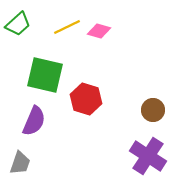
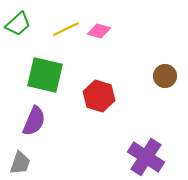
yellow line: moved 1 px left, 2 px down
red hexagon: moved 13 px right, 3 px up
brown circle: moved 12 px right, 34 px up
purple cross: moved 2 px left, 1 px down
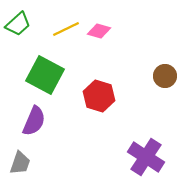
green square: rotated 15 degrees clockwise
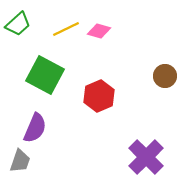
red hexagon: rotated 20 degrees clockwise
purple semicircle: moved 1 px right, 7 px down
purple cross: rotated 12 degrees clockwise
gray trapezoid: moved 2 px up
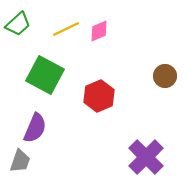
pink diamond: rotated 40 degrees counterclockwise
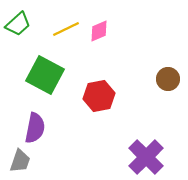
brown circle: moved 3 px right, 3 px down
red hexagon: rotated 12 degrees clockwise
purple semicircle: rotated 12 degrees counterclockwise
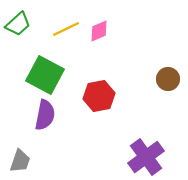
purple semicircle: moved 10 px right, 13 px up
purple cross: rotated 9 degrees clockwise
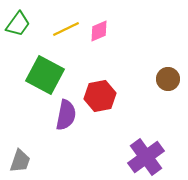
green trapezoid: rotated 12 degrees counterclockwise
red hexagon: moved 1 px right
purple semicircle: moved 21 px right
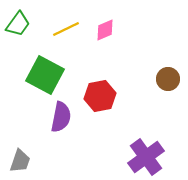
pink diamond: moved 6 px right, 1 px up
purple semicircle: moved 5 px left, 2 px down
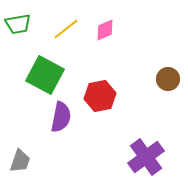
green trapezoid: rotated 44 degrees clockwise
yellow line: rotated 12 degrees counterclockwise
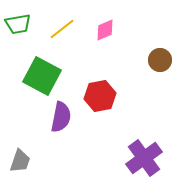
yellow line: moved 4 px left
green square: moved 3 px left, 1 px down
brown circle: moved 8 px left, 19 px up
purple cross: moved 2 px left, 1 px down
